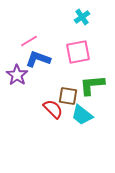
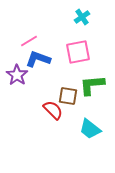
red semicircle: moved 1 px down
cyan trapezoid: moved 8 px right, 14 px down
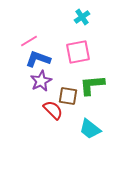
purple star: moved 24 px right, 6 px down; rotated 10 degrees clockwise
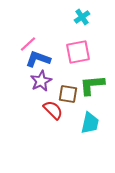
pink line: moved 1 px left, 3 px down; rotated 12 degrees counterclockwise
brown square: moved 2 px up
cyan trapezoid: moved 6 px up; rotated 115 degrees counterclockwise
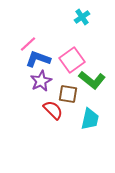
pink square: moved 6 px left, 8 px down; rotated 25 degrees counterclockwise
green L-shape: moved 5 px up; rotated 136 degrees counterclockwise
cyan trapezoid: moved 4 px up
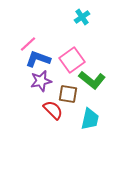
purple star: rotated 15 degrees clockwise
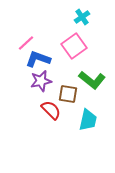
pink line: moved 2 px left, 1 px up
pink square: moved 2 px right, 14 px up
red semicircle: moved 2 px left
cyan trapezoid: moved 2 px left, 1 px down
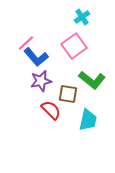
blue L-shape: moved 2 px left, 2 px up; rotated 150 degrees counterclockwise
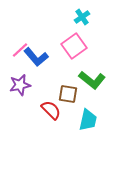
pink line: moved 6 px left, 7 px down
purple star: moved 21 px left, 4 px down
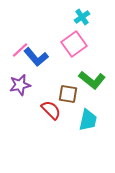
pink square: moved 2 px up
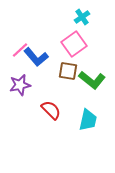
brown square: moved 23 px up
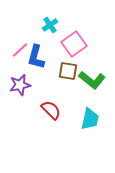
cyan cross: moved 32 px left, 8 px down
blue L-shape: rotated 55 degrees clockwise
cyan trapezoid: moved 2 px right, 1 px up
